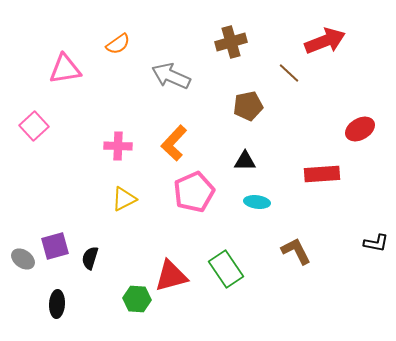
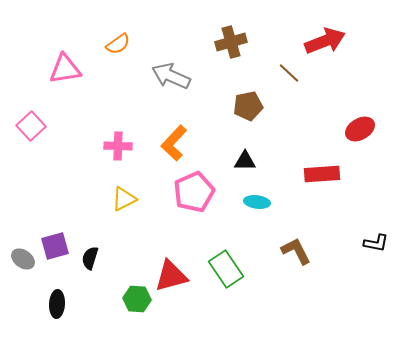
pink square: moved 3 px left
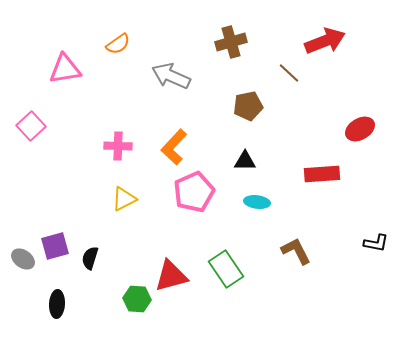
orange L-shape: moved 4 px down
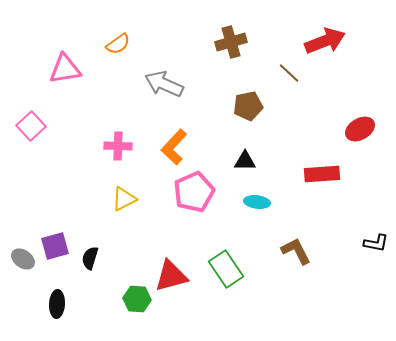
gray arrow: moved 7 px left, 8 px down
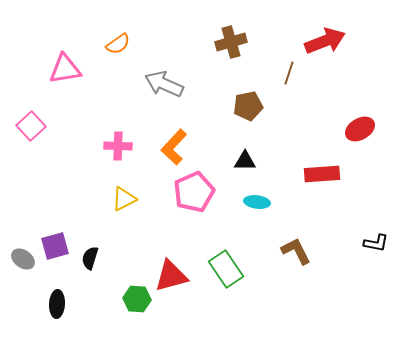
brown line: rotated 65 degrees clockwise
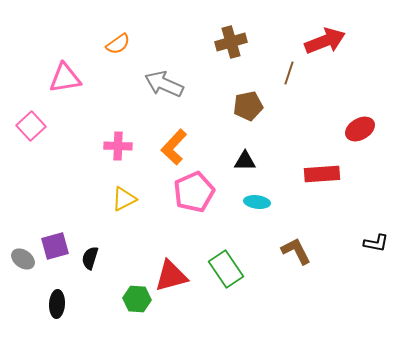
pink triangle: moved 9 px down
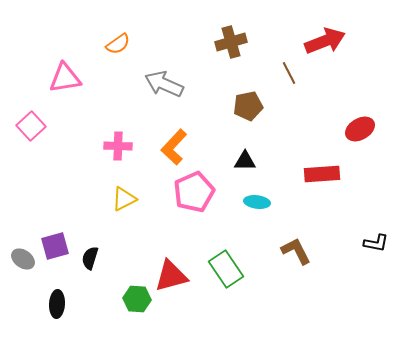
brown line: rotated 45 degrees counterclockwise
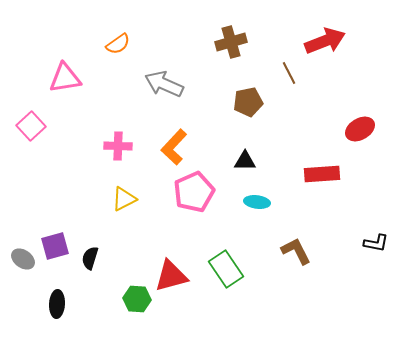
brown pentagon: moved 4 px up
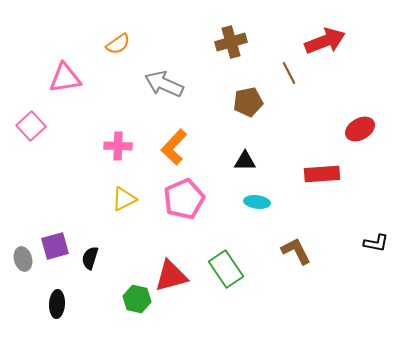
pink pentagon: moved 10 px left, 7 px down
gray ellipse: rotated 40 degrees clockwise
green hexagon: rotated 8 degrees clockwise
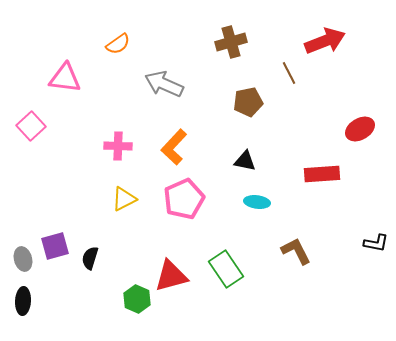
pink triangle: rotated 16 degrees clockwise
black triangle: rotated 10 degrees clockwise
green hexagon: rotated 12 degrees clockwise
black ellipse: moved 34 px left, 3 px up
